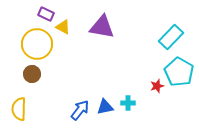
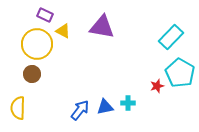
purple rectangle: moved 1 px left, 1 px down
yellow triangle: moved 4 px down
cyan pentagon: moved 1 px right, 1 px down
yellow semicircle: moved 1 px left, 1 px up
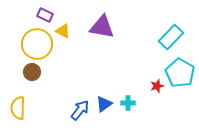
brown circle: moved 2 px up
blue triangle: moved 1 px left, 3 px up; rotated 24 degrees counterclockwise
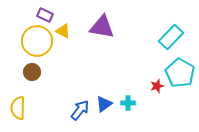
yellow circle: moved 3 px up
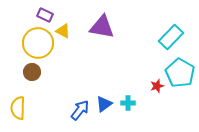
yellow circle: moved 1 px right, 2 px down
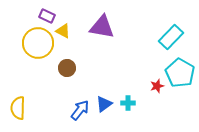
purple rectangle: moved 2 px right, 1 px down
brown circle: moved 35 px right, 4 px up
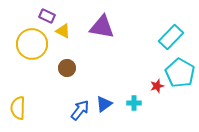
yellow circle: moved 6 px left, 1 px down
cyan cross: moved 6 px right
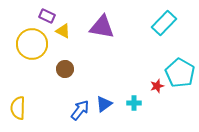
cyan rectangle: moved 7 px left, 14 px up
brown circle: moved 2 px left, 1 px down
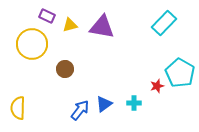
yellow triangle: moved 7 px right, 6 px up; rotated 42 degrees counterclockwise
